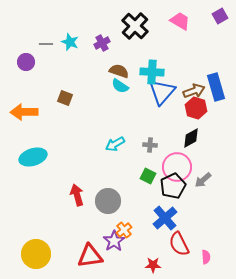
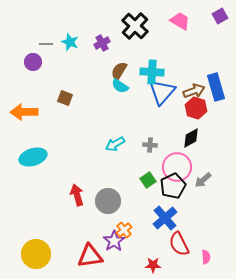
purple circle: moved 7 px right
brown semicircle: rotated 78 degrees counterclockwise
green square: moved 4 px down; rotated 28 degrees clockwise
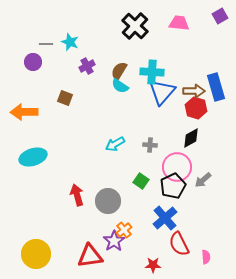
pink trapezoid: moved 1 px left, 2 px down; rotated 25 degrees counterclockwise
purple cross: moved 15 px left, 23 px down
brown arrow: rotated 20 degrees clockwise
green square: moved 7 px left, 1 px down; rotated 21 degrees counterclockwise
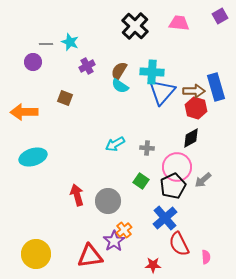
gray cross: moved 3 px left, 3 px down
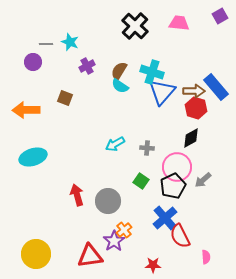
cyan cross: rotated 15 degrees clockwise
blue rectangle: rotated 24 degrees counterclockwise
orange arrow: moved 2 px right, 2 px up
red semicircle: moved 1 px right, 8 px up
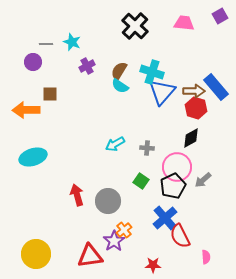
pink trapezoid: moved 5 px right
cyan star: moved 2 px right
brown square: moved 15 px left, 4 px up; rotated 21 degrees counterclockwise
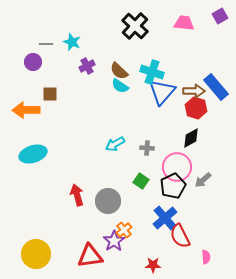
brown semicircle: rotated 78 degrees counterclockwise
cyan ellipse: moved 3 px up
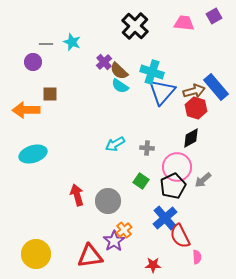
purple square: moved 6 px left
purple cross: moved 17 px right, 4 px up; rotated 14 degrees counterclockwise
brown arrow: rotated 15 degrees counterclockwise
pink semicircle: moved 9 px left
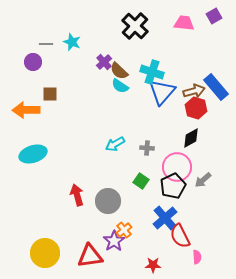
yellow circle: moved 9 px right, 1 px up
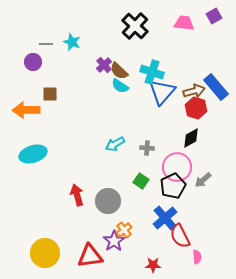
purple cross: moved 3 px down
